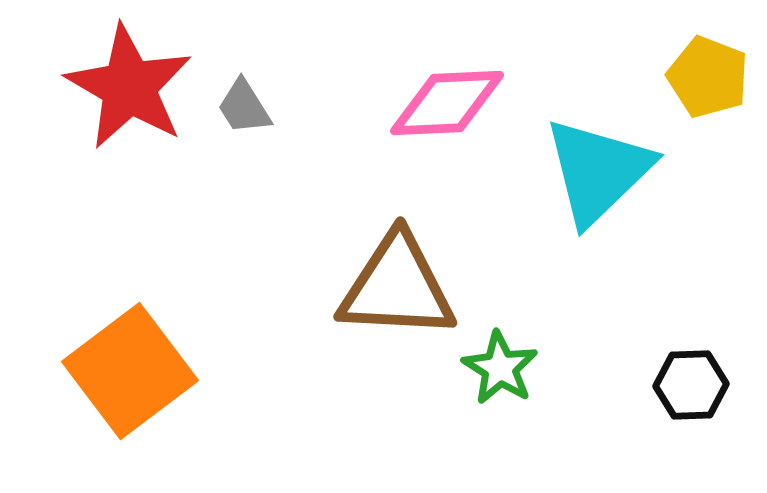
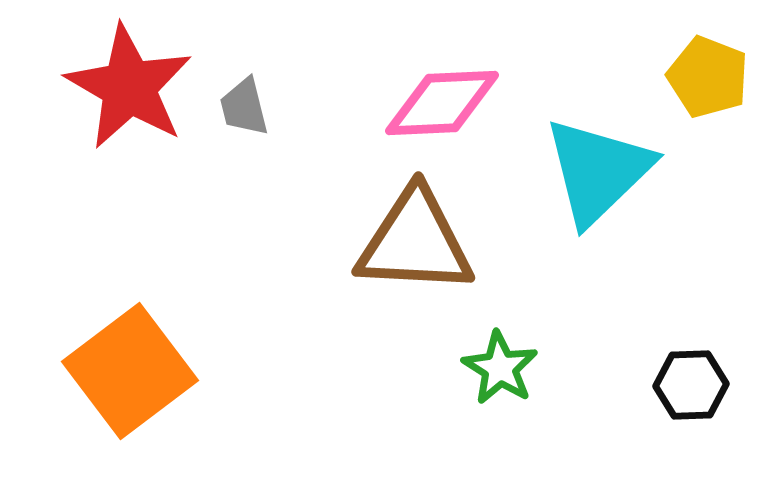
pink diamond: moved 5 px left
gray trapezoid: rotated 18 degrees clockwise
brown triangle: moved 18 px right, 45 px up
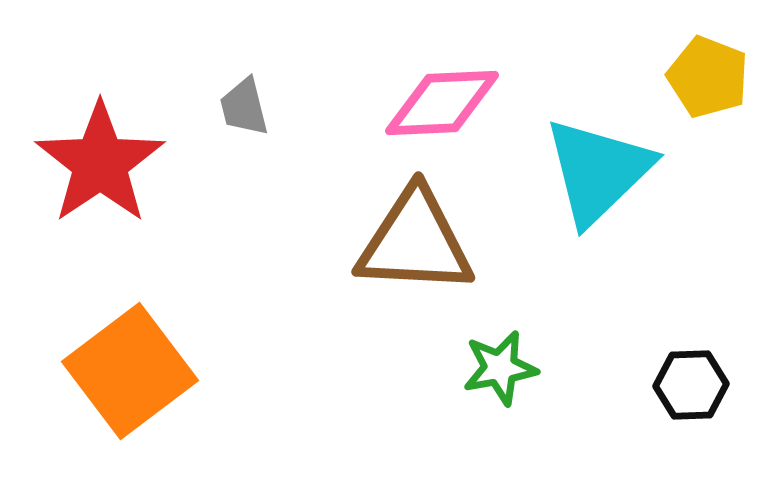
red star: moved 29 px left, 76 px down; rotated 8 degrees clockwise
green star: rotated 30 degrees clockwise
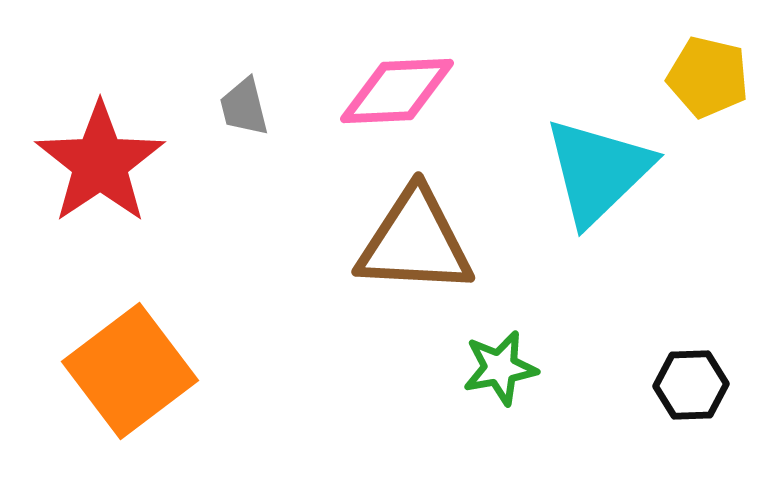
yellow pentagon: rotated 8 degrees counterclockwise
pink diamond: moved 45 px left, 12 px up
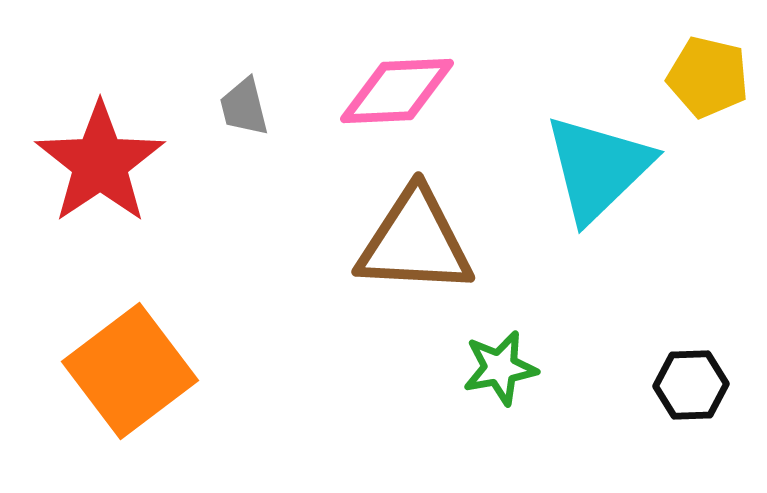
cyan triangle: moved 3 px up
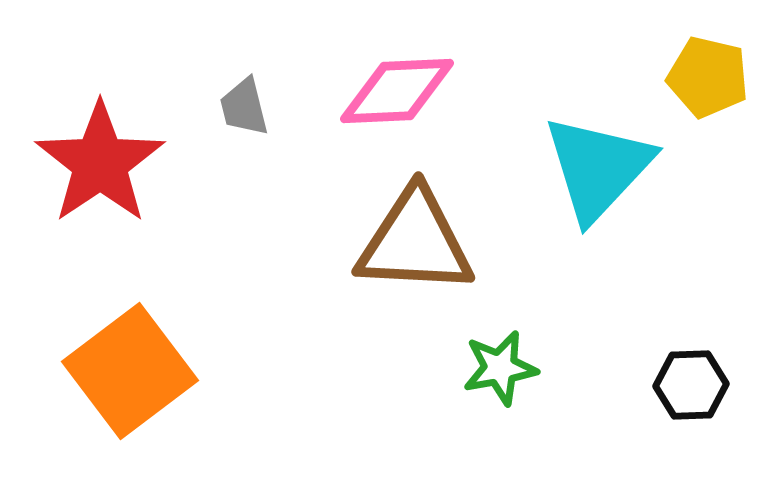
cyan triangle: rotated 3 degrees counterclockwise
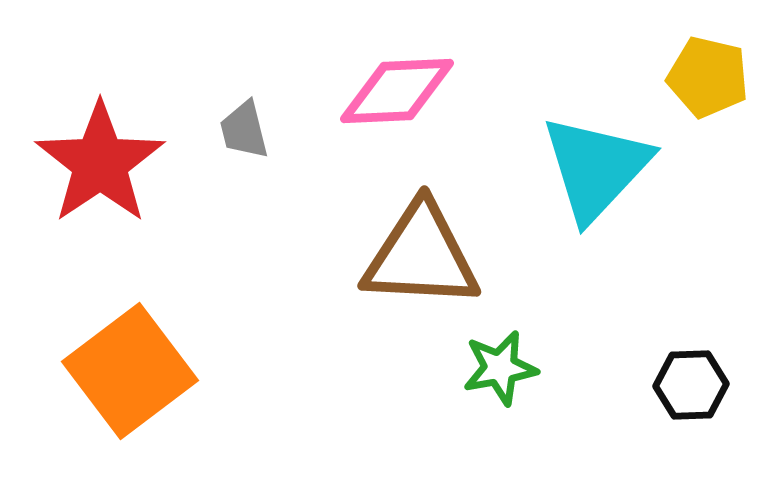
gray trapezoid: moved 23 px down
cyan triangle: moved 2 px left
brown triangle: moved 6 px right, 14 px down
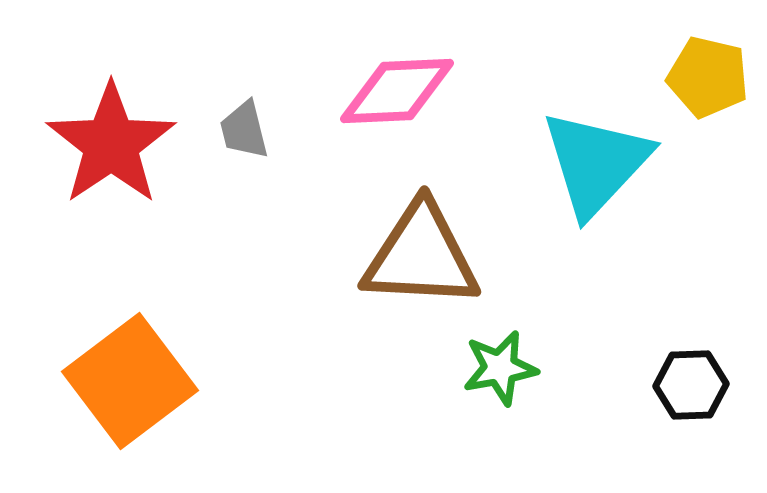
red star: moved 11 px right, 19 px up
cyan triangle: moved 5 px up
orange square: moved 10 px down
